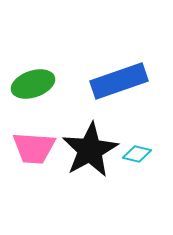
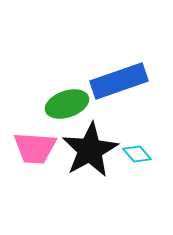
green ellipse: moved 34 px right, 20 px down
pink trapezoid: moved 1 px right
cyan diamond: rotated 36 degrees clockwise
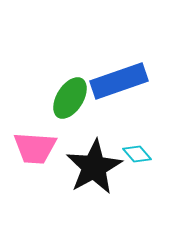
green ellipse: moved 3 px right, 6 px up; rotated 39 degrees counterclockwise
black star: moved 4 px right, 17 px down
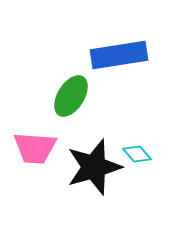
blue rectangle: moved 26 px up; rotated 10 degrees clockwise
green ellipse: moved 1 px right, 2 px up
black star: rotated 12 degrees clockwise
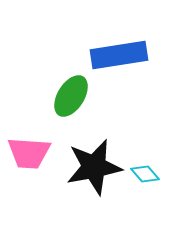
pink trapezoid: moved 6 px left, 5 px down
cyan diamond: moved 8 px right, 20 px down
black star: rotated 6 degrees clockwise
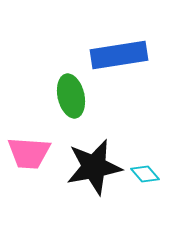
green ellipse: rotated 45 degrees counterclockwise
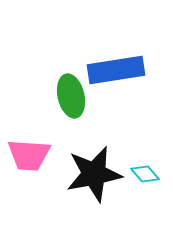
blue rectangle: moved 3 px left, 15 px down
pink trapezoid: moved 2 px down
black star: moved 7 px down
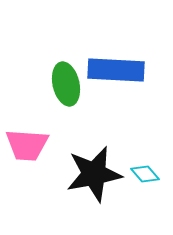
blue rectangle: rotated 12 degrees clockwise
green ellipse: moved 5 px left, 12 px up
pink trapezoid: moved 2 px left, 10 px up
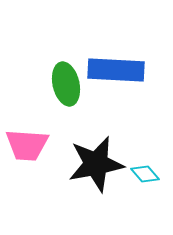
black star: moved 2 px right, 10 px up
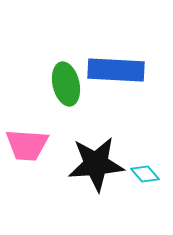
black star: rotated 6 degrees clockwise
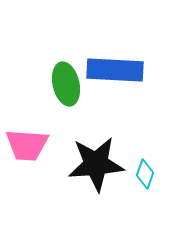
blue rectangle: moved 1 px left
cyan diamond: rotated 60 degrees clockwise
